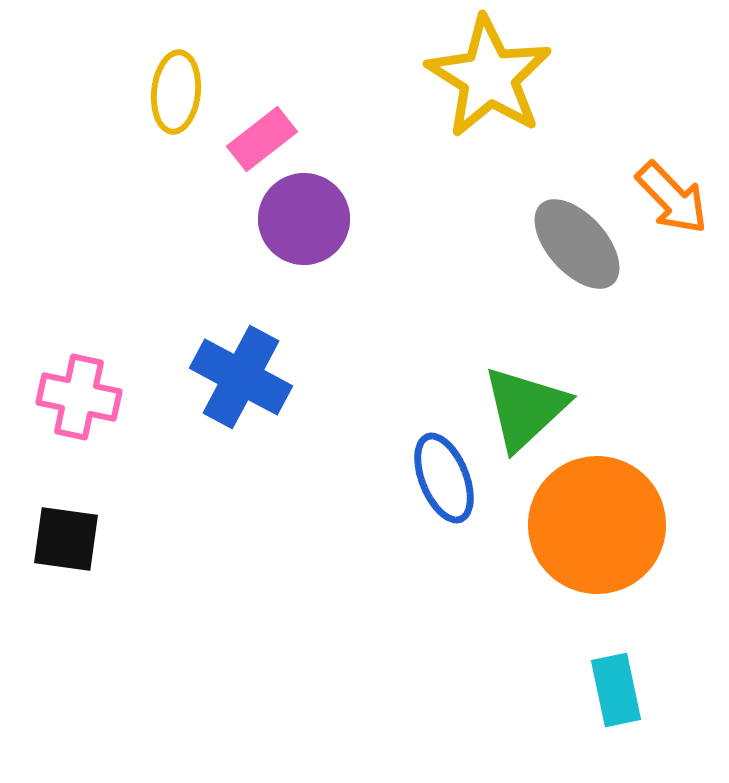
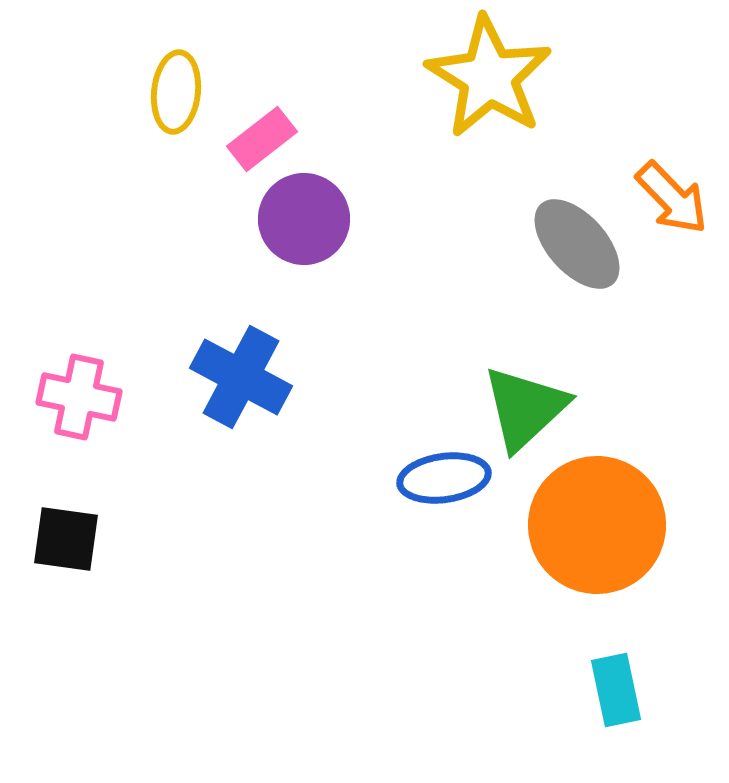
blue ellipse: rotated 76 degrees counterclockwise
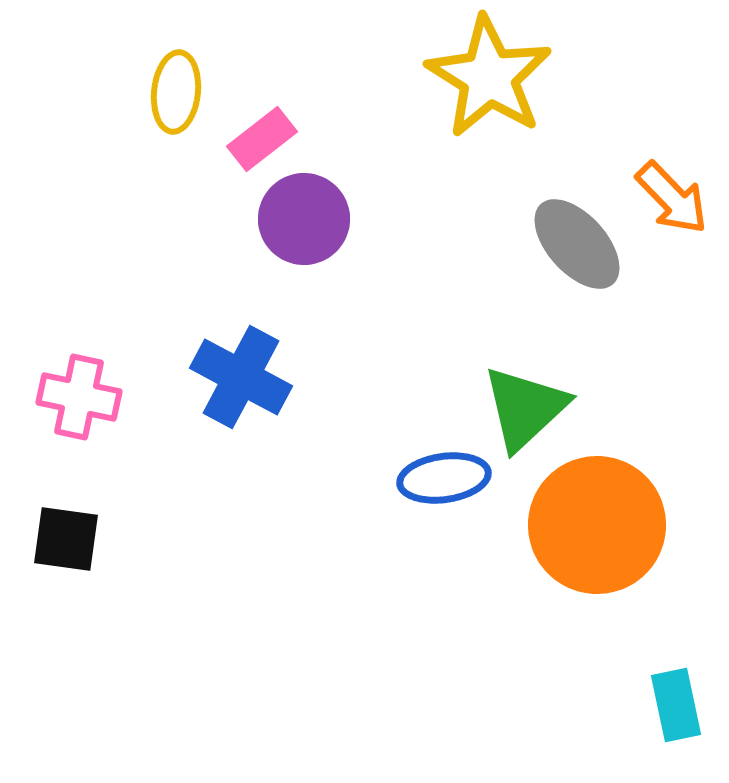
cyan rectangle: moved 60 px right, 15 px down
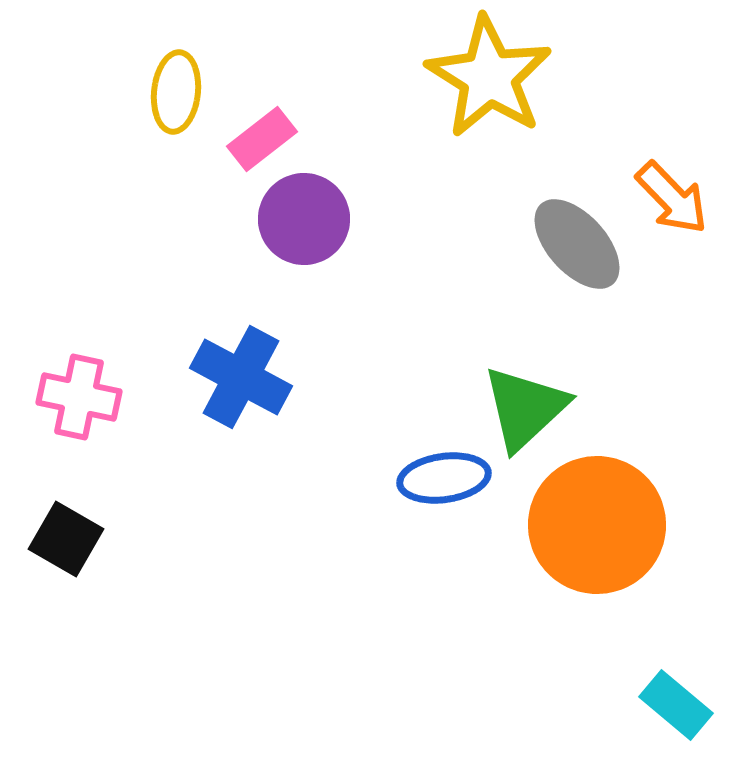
black square: rotated 22 degrees clockwise
cyan rectangle: rotated 38 degrees counterclockwise
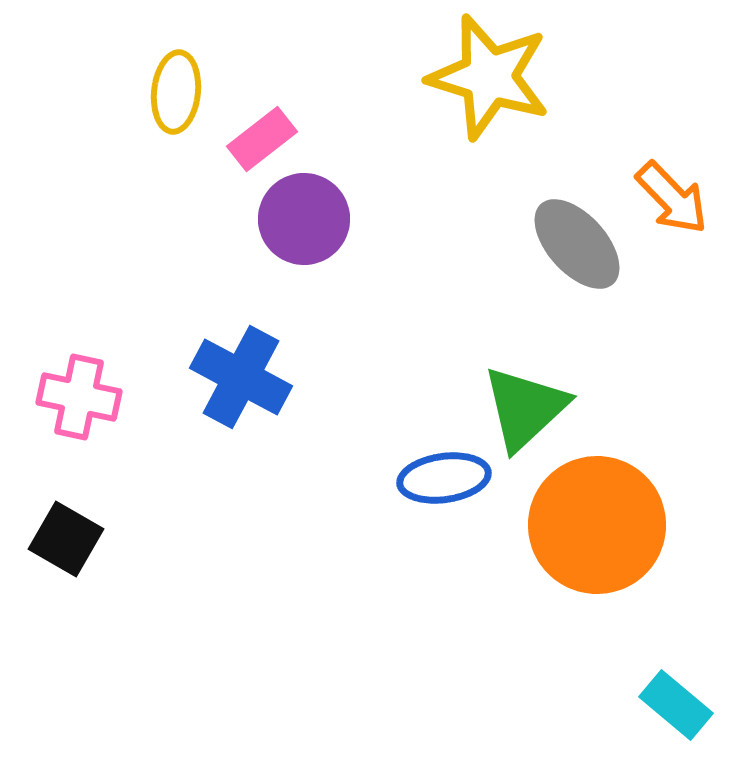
yellow star: rotated 15 degrees counterclockwise
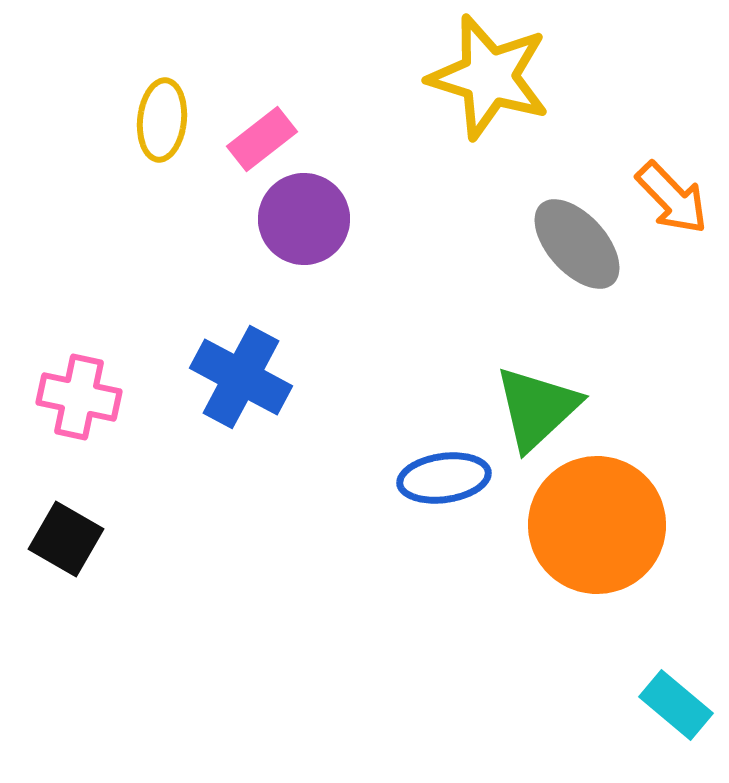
yellow ellipse: moved 14 px left, 28 px down
green triangle: moved 12 px right
